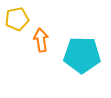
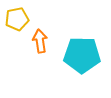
orange arrow: moved 1 px left, 1 px down
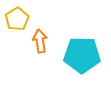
yellow pentagon: rotated 20 degrees counterclockwise
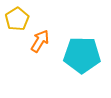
orange arrow: rotated 40 degrees clockwise
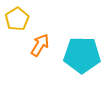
orange arrow: moved 4 px down
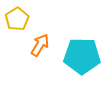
cyan pentagon: moved 1 px down
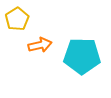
orange arrow: rotated 45 degrees clockwise
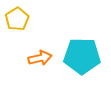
orange arrow: moved 13 px down
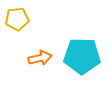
yellow pentagon: rotated 25 degrees clockwise
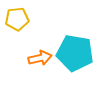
cyan pentagon: moved 7 px left, 3 px up; rotated 9 degrees clockwise
